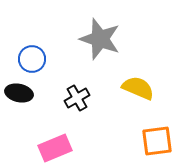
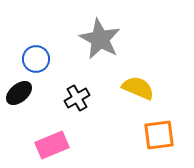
gray star: rotated 9 degrees clockwise
blue circle: moved 4 px right
black ellipse: rotated 52 degrees counterclockwise
orange square: moved 2 px right, 6 px up
pink rectangle: moved 3 px left, 3 px up
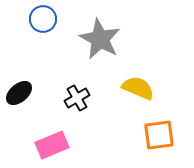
blue circle: moved 7 px right, 40 px up
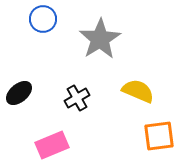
gray star: rotated 12 degrees clockwise
yellow semicircle: moved 3 px down
orange square: moved 1 px down
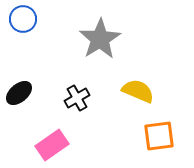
blue circle: moved 20 px left
pink rectangle: rotated 12 degrees counterclockwise
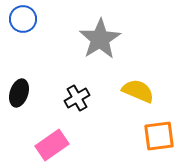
black ellipse: rotated 32 degrees counterclockwise
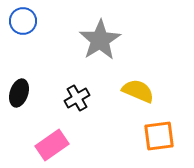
blue circle: moved 2 px down
gray star: moved 1 px down
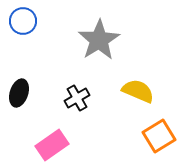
gray star: moved 1 px left
orange square: rotated 24 degrees counterclockwise
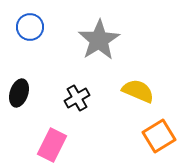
blue circle: moved 7 px right, 6 px down
pink rectangle: rotated 28 degrees counterclockwise
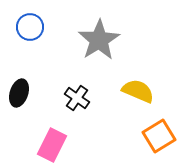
black cross: rotated 25 degrees counterclockwise
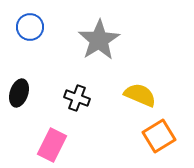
yellow semicircle: moved 2 px right, 4 px down
black cross: rotated 15 degrees counterclockwise
